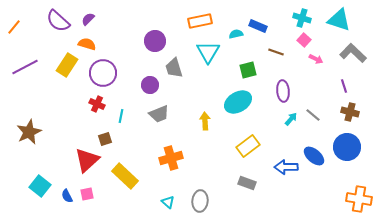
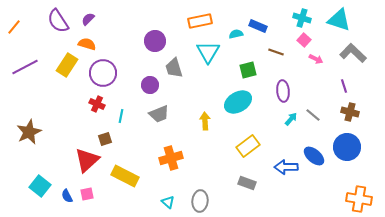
purple semicircle at (58, 21): rotated 15 degrees clockwise
yellow rectangle at (125, 176): rotated 16 degrees counterclockwise
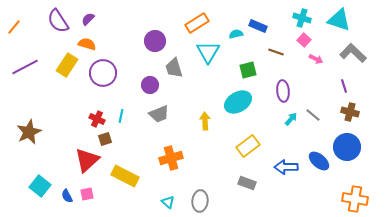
orange rectangle at (200, 21): moved 3 px left, 2 px down; rotated 20 degrees counterclockwise
red cross at (97, 104): moved 15 px down
blue ellipse at (314, 156): moved 5 px right, 5 px down
orange cross at (359, 199): moved 4 px left
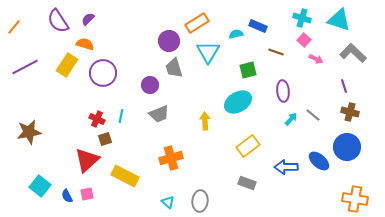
purple circle at (155, 41): moved 14 px right
orange semicircle at (87, 44): moved 2 px left
brown star at (29, 132): rotated 15 degrees clockwise
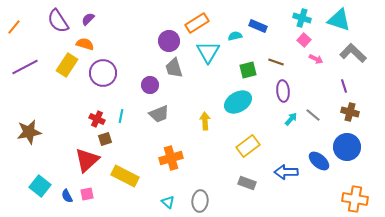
cyan semicircle at (236, 34): moved 1 px left, 2 px down
brown line at (276, 52): moved 10 px down
blue arrow at (286, 167): moved 5 px down
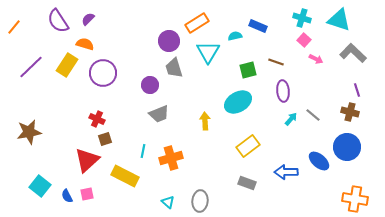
purple line at (25, 67): moved 6 px right; rotated 16 degrees counterclockwise
purple line at (344, 86): moved 13 px right, 4 px down
cyan line at (121, 116): moved 22 px right, 35 px down
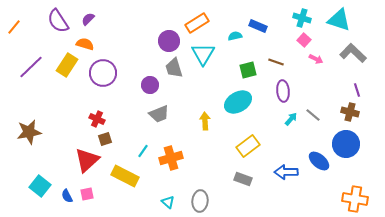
cyan triangle at (208, 52): moved 5 px left, 2 px down
blue circle at (347, 147): moved 1 px left, 3 px up
cyan line at (143, 151): rotated 24 degrees clockwise
gray rectangle at (247, 183): moved 4 px left, 4 px up
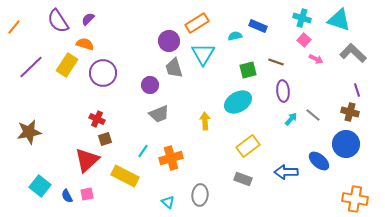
gray ellipse at (200, 201): moved 6 px up
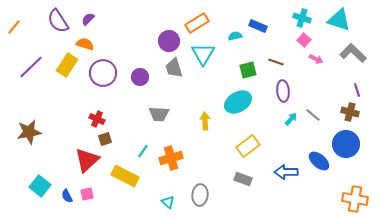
purple circle at (150, 85): moved 10 px left, 8 px up
gray trapezoid at (159, 114): rotated 25 degrees clockwise
